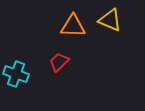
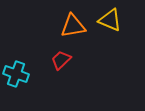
orange triangle: rotated 12 degrees counterclockwise
red trapezoid: moved 2 px right, 2 px up
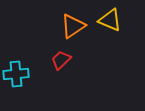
orange triangle: rotated 24 degrees counterclockwise
cyan cross: rotated 25 degrees counterclockwise
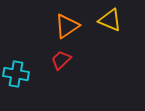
orange triangle: moved 6 px left
cyan cross: rotated 15 degrees clockwise
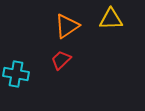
yellow triangle: moved 1 px right, 1 px up; rotated 25 degrees counterclockwise
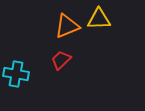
yellow triangle: moved 12 px left
orange triangle: rotated 12 degrees clockwise
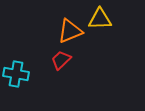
yellow triangle: moved 1 px right
orange triangle: moved 3 px right, 5 px down
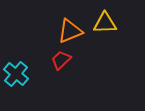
yellow triangle: moved 5 px right, 4 px down
cyan cross: rotated 30 degrees clockwise
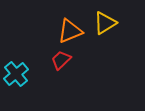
yellow triangle: rotated 30 degrees counterclockwise
cyan cross: rotated 10 degrees clockwise
